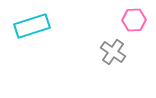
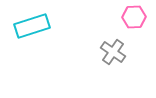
pink hexagon: moved 3 px up
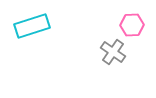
pink hexagon: moved 2 px left, 8 px down
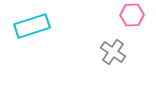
pink hexagon: moved 10 px up
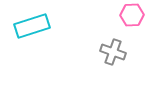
gray cross: rotated 15 degrees counterclockwise
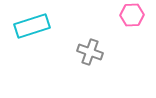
gray cross: moved 23 px left
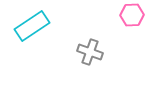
cyan rectangle: rotated 16 degrees counterclockwise
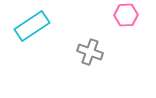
pink hexagon: moved 6 px left
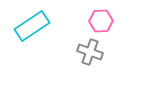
pink hexagon: moved 25 px left, 6 px down
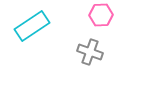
pink hexagon: moved 6 px up
